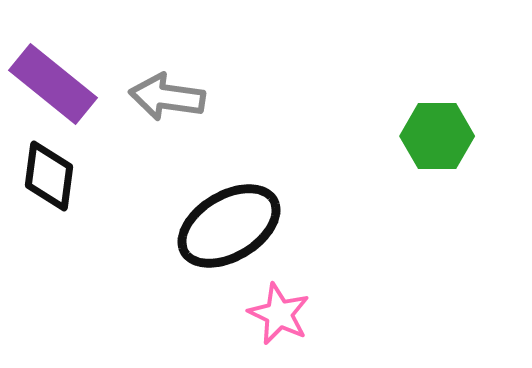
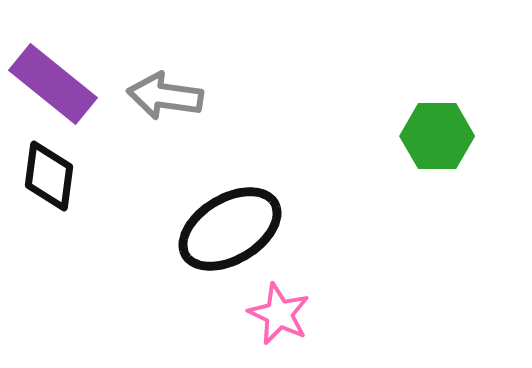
gray arrow: moved 2 px left, 1 px up
black ellipse: moved 1 px right, 3 px down
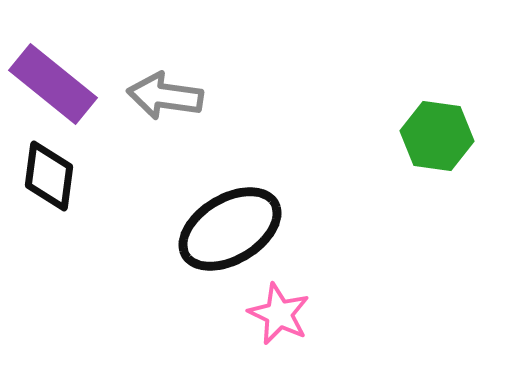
green hexagon: rotated 8 degrees clockwise
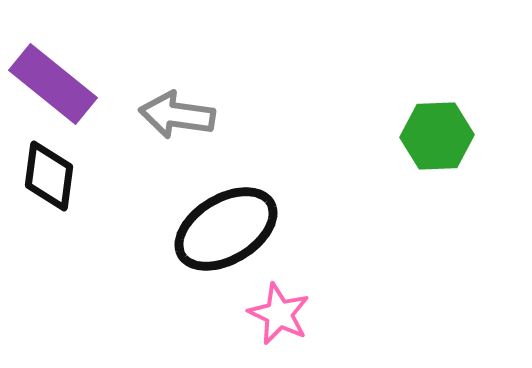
gray arrow: moved 12 px right, 19 px down
green hexagon: rotated 10 degrees counterclockwise
black ellipse: moved 4 px left
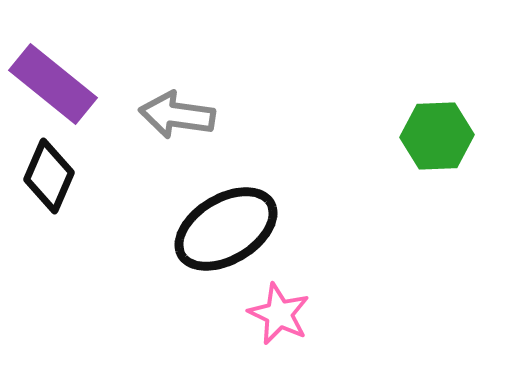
black diamond: rotated 16 degrees clockwise
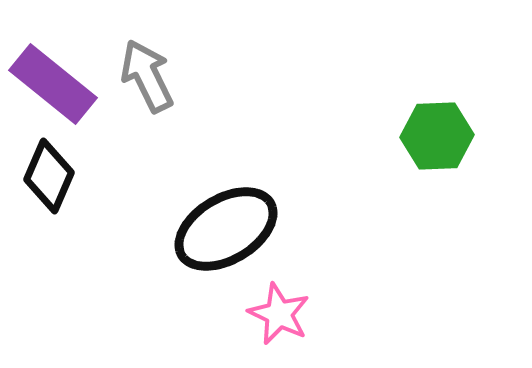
gray arrow: moved 30 px left, 39 px up; rotated 56 degrees clockwise
